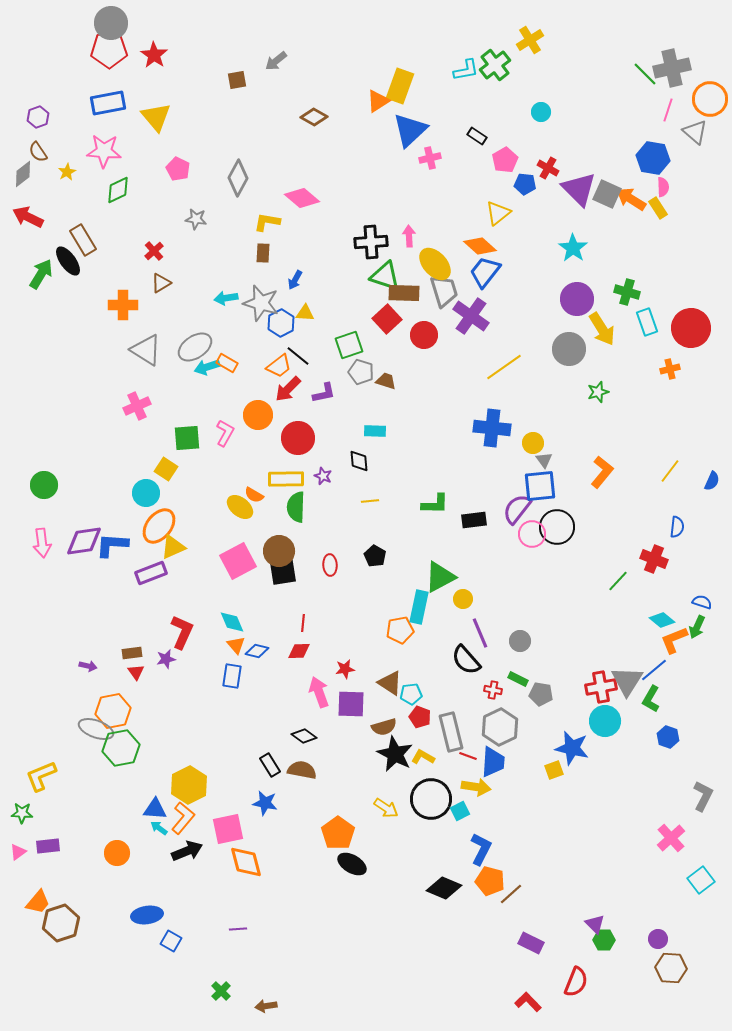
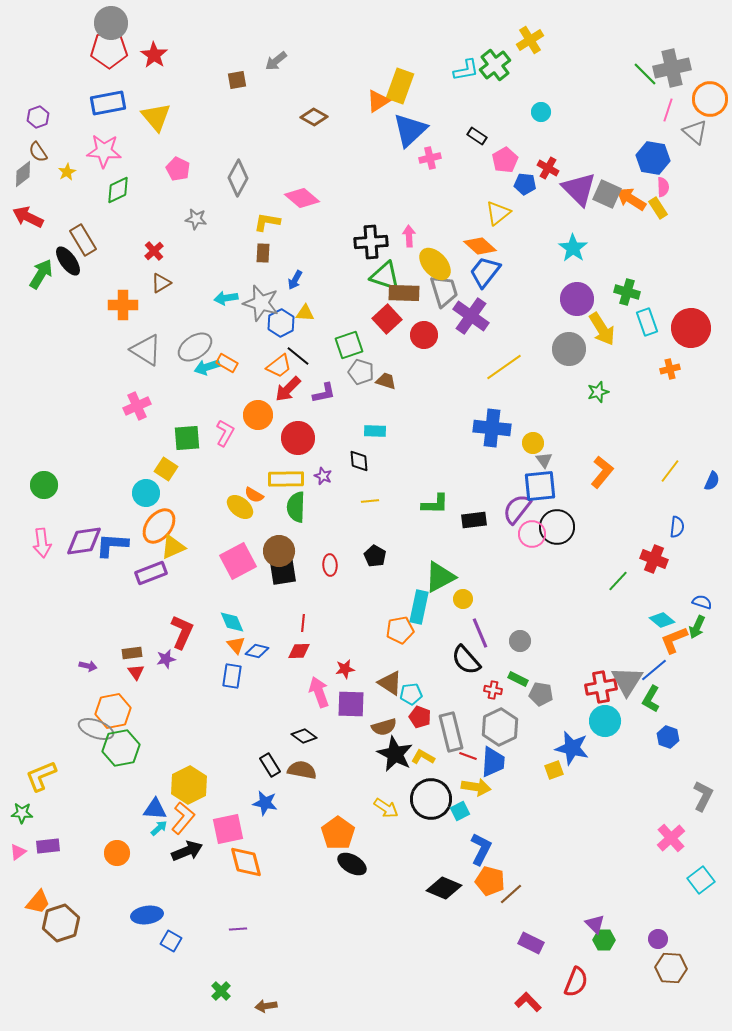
cyan arrow at (159, 828): rotated 102 degrees clockwise
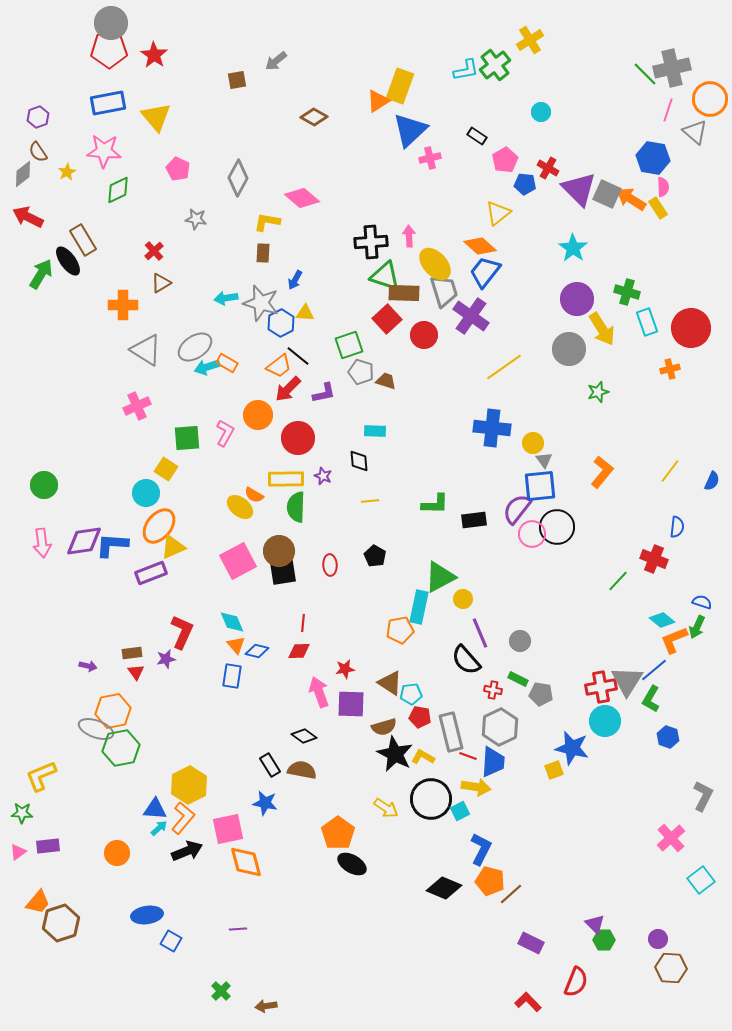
red pentagon at (420, 717): rotated 10 degrees counterclockwise
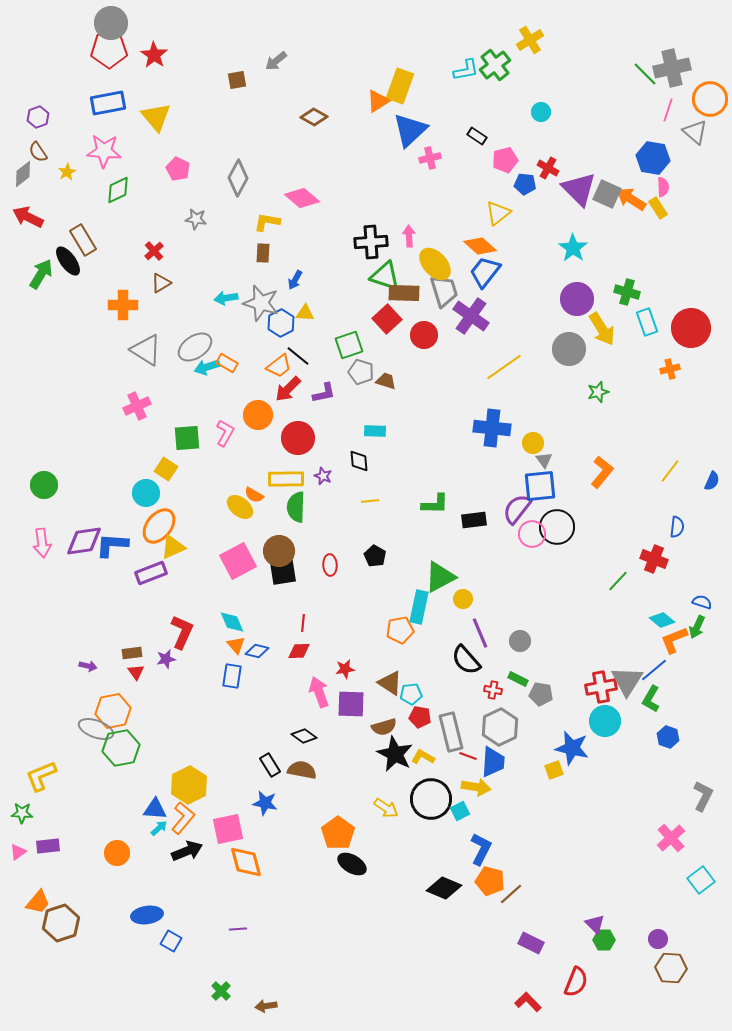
pink pentagon at (505, 160): rotated 15 degrees clockwise
